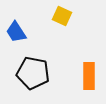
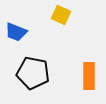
yellow square: moved 1 px left, 1 px up
blue trapezoid: rotated 35 degrees counterclockwise
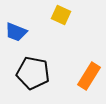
orange rectangle: rotated 32 degrees clockwise
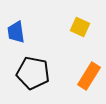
yellow square: moved 19 px right, 12 px down
blue trapezoid: rotated 60 degrees clockwise
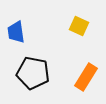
yellow square: moved 1 px left, 1 px up
orange rectangle: moved 3 px left, 1 px down
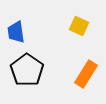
black pentagon: moved 6 px left, 3 px up; rotated 24 degrees clockwise
orange rectangle: moved 3 px up
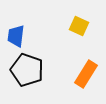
blue trapezoid: moved 4 px down; rotated 15 degrees clockwise
black pentagon: rotated 16 degrees counterclockwise
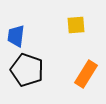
yellow square: moved 3 px left, 1 px up; rotated 30 degrees counterclockwise
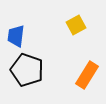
yellow square: rotated 24 degrees counterclockwise
orange rectangle: moved 1 px right, 1 px down
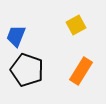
blue trapezoid: rotated 15 degrees clockwise
orange rectangle: moved 6 px left, 4 px up
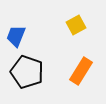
black pentagon: moved 2 px down
